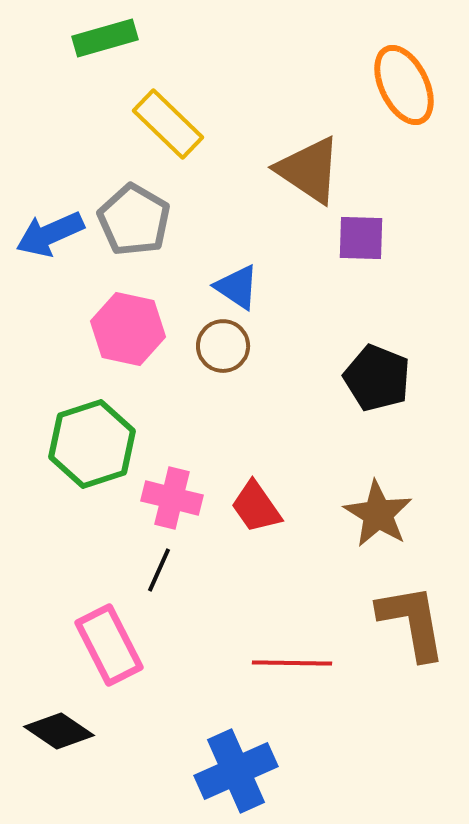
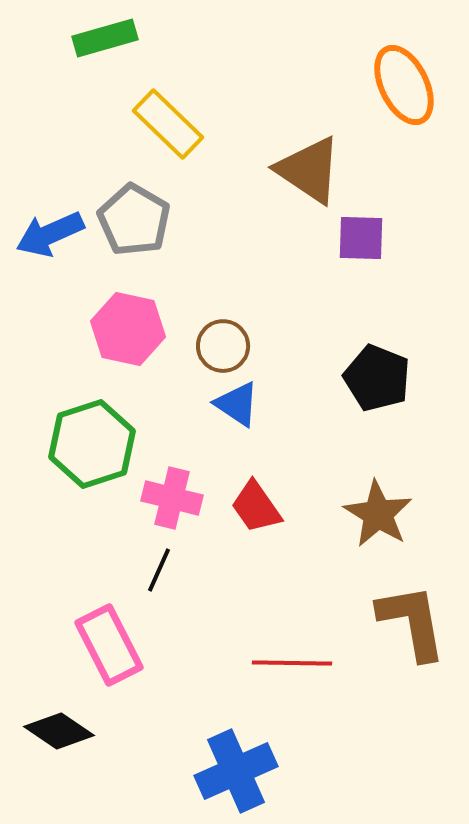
blue triangle: moved 117 px down
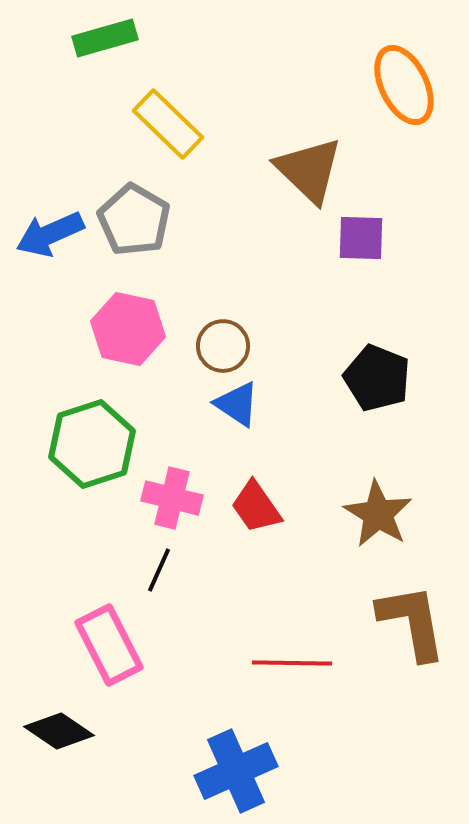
brown triangle: rotated 10 degrees clockwise
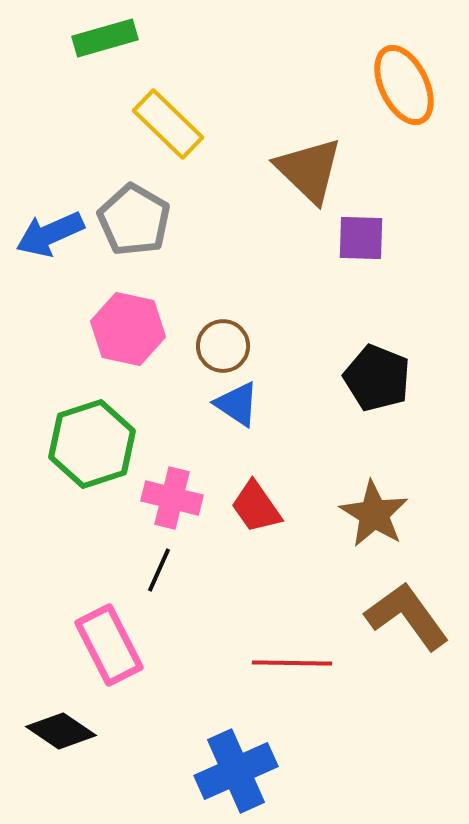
brown star: moved 4 px left
brown L-shape: moved 5 px left, 6 px up; rotated 26 degrees counterclockwise
black diamond: moved 2 px right
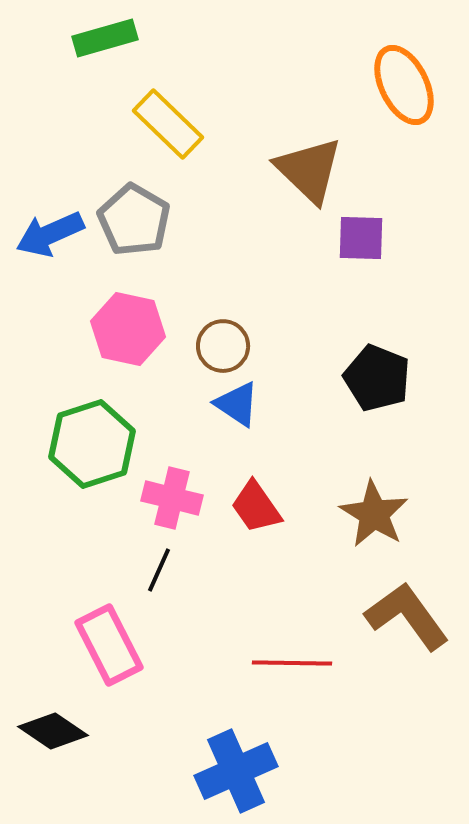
black diamond: moved 8 px left
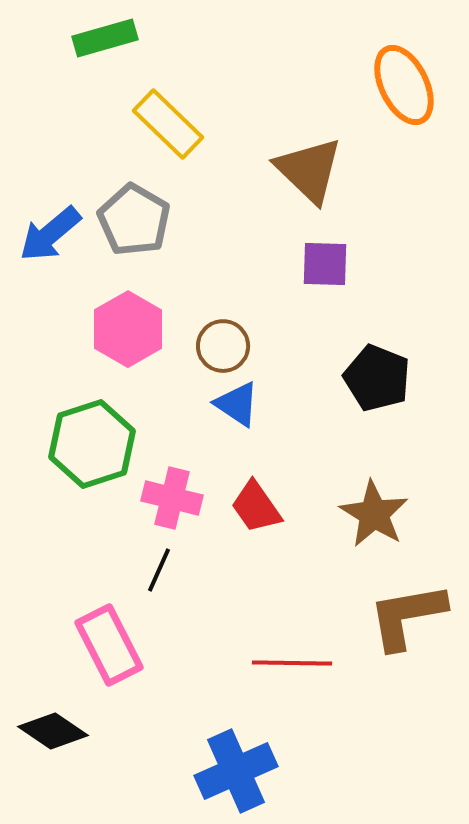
blue arrow: rotated 16 degrees counterclockwise
purple square: moved 36 px left, 26 px down
pink hexagon: rotated 18 degrees clockwise
brown L-shape: rotated 64 degrees counterclockwise
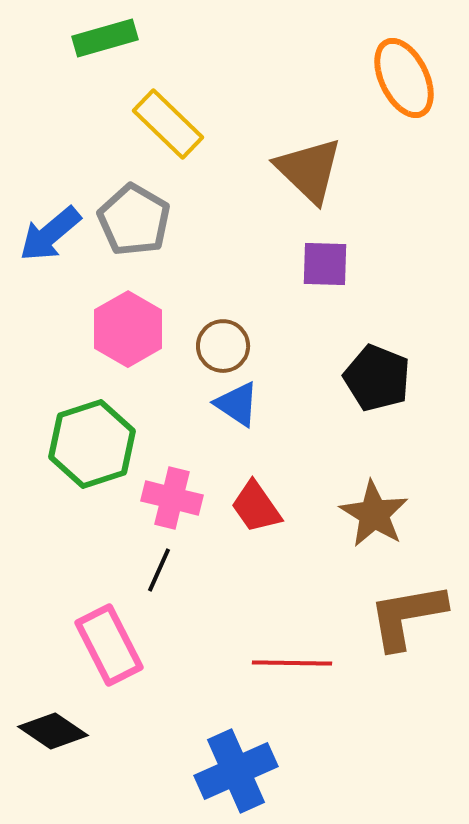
orange ellipse: moved 7 px up
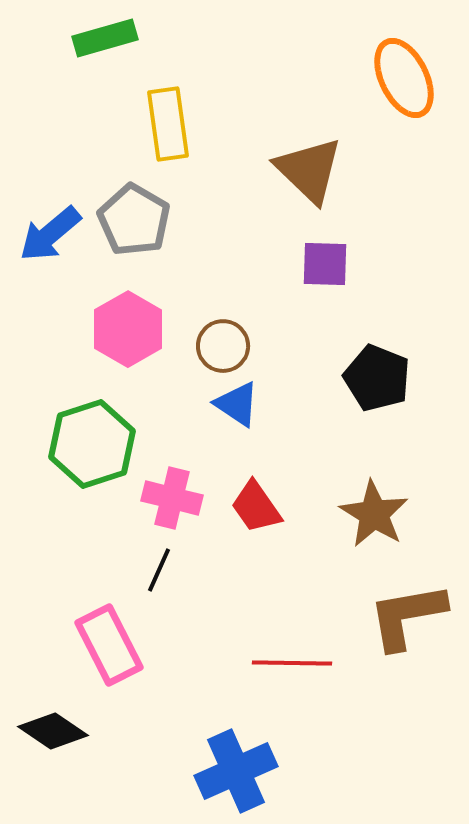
yellow rectangle: rotated 38 degrees clockwise
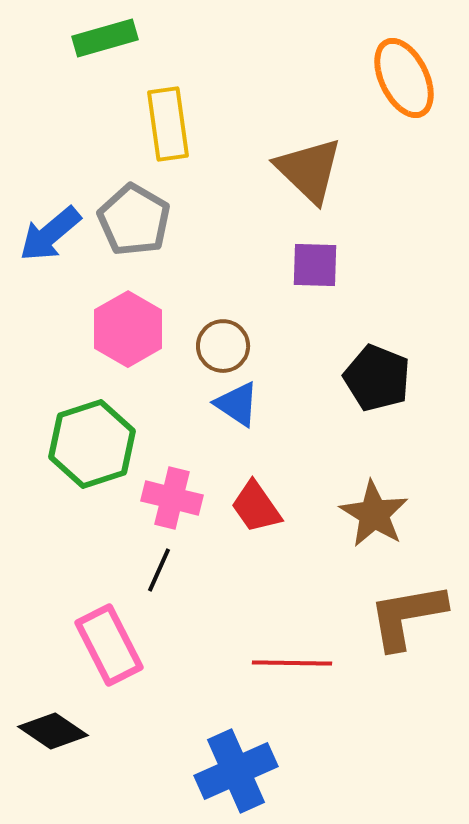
purple square: moved 10 px left, 1 px down
